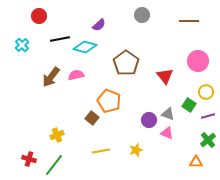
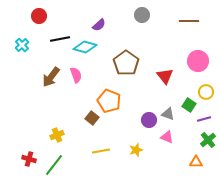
pink semicircle: rotated 84 degrees clockwise
purple line: moved 4 px left, 3 px down
pink triangle: moved 4 px down
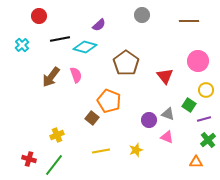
yellow circle: moved 2 px up
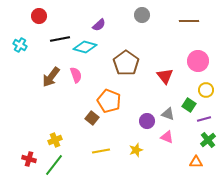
cyan cross: moved 2 px left; rotated 16 degrees counterclockwise
purple circle: moved 2 px left, 1 px down
yellow cross: moved 2 px left, 5 px down
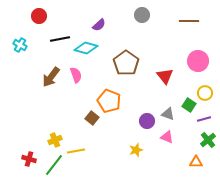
cyan diamond: moved 1 px right, 1 px down
yellow circle: moved 1 px left, 3 px down
yellow line: moved 25 px left
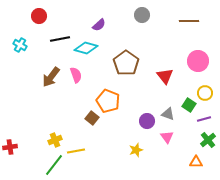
orange pentagon: moved 1 px left
pink triangle: rotated 32 degrees clockwise
red cross: moved 19 px left, 12 px up; rotated 24 degrees counterclockwise
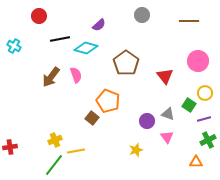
cyan cross: moved 6 px left, 1 px down
green cross: rotated 14 degrees clockwise
